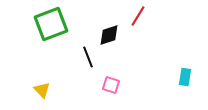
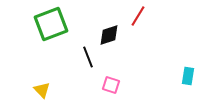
cyan rectangle: moved 3 px right, 1 px up
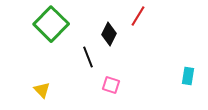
green square: rotated 24 degrees counterclockwise
black diamond: moved 1 px up; rotated 45 degrees counterclockwise
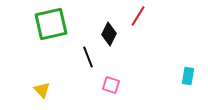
green square: rotated 32 degrees clockwise
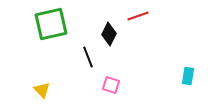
red line: rotated 40 degrees clockwise
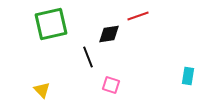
black diamond: rotated 55 degrees clockwise
